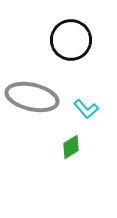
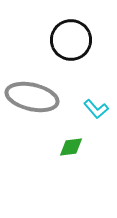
cyan L-shape: moved 10 px right
green diamond: rotated 25 degrees clockwise
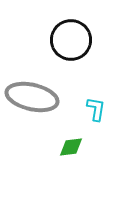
cyan L-shape: rotated 130 degrees counterclockwise
